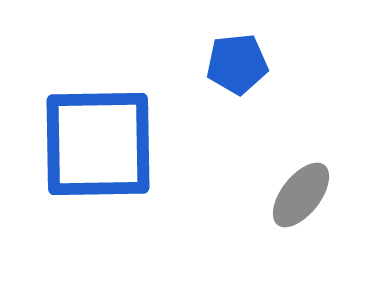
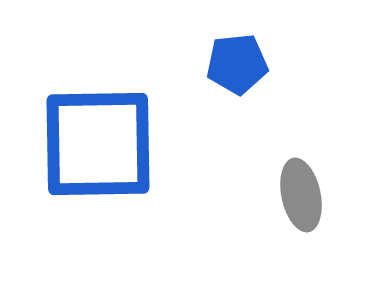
gray ellipse: rotated 50 degrees counterclockwise
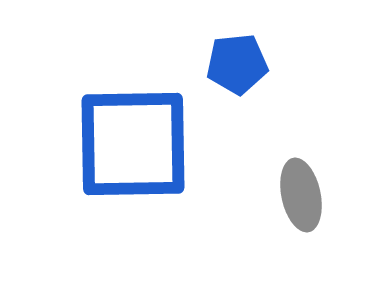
blue square: moved 35 px right
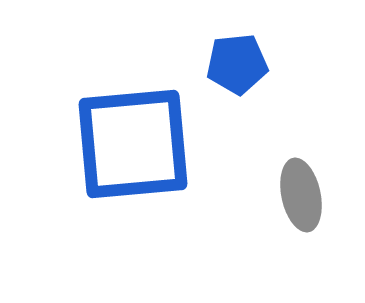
blue square: rotated 4 degrees counterclockwise
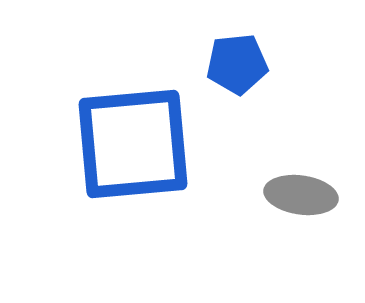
gray ellipse: rotated 70 degrees counterclockwise
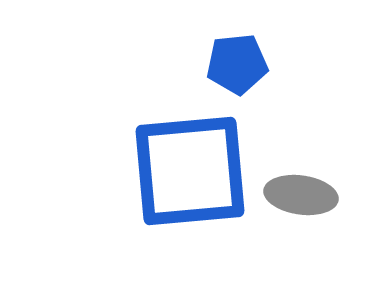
blue square: moved 57 px right, 27 px down
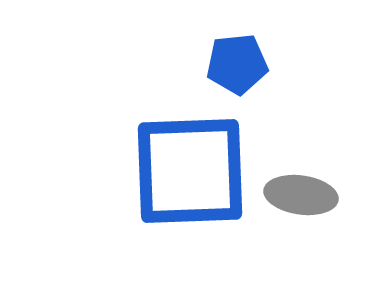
blue square: rotated 3 degrees clockwise
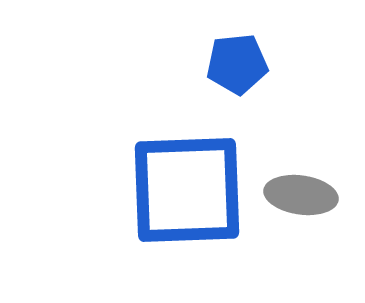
blue square: moved 3 px left, 19 px down
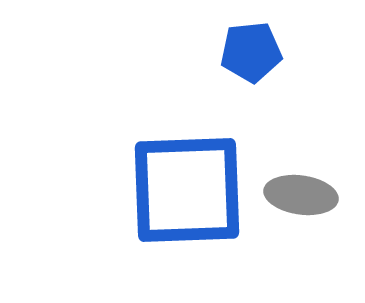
blue pentagon: moved 14 px right, 12 px up
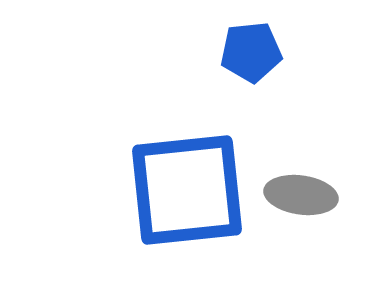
blue square: rotated 4 degrees counterclockwise
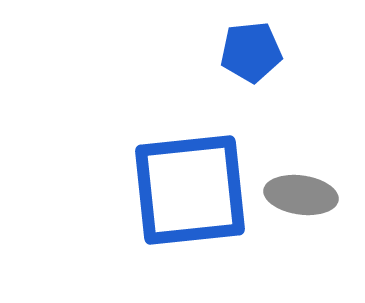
blue square: moved 3 px right
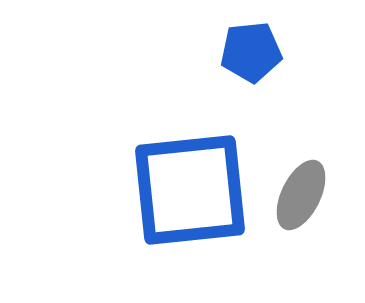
gray ellipse: rotated 72 degrees counterclockwise
